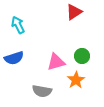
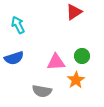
pink triangle: rotated 12 degrees clockwise
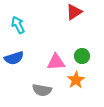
gray semicircle: moved 1 px up
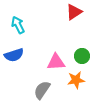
blue semicircle: moved 3 px up
orange star: rotated 24 degrees clockwise
gray semicircle: rotated 114 degrees clockwise
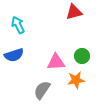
red triangle: rotated 18 degrees clockwise
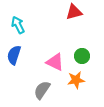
blue semicircle: rotated 126 degrees clockwise
pink triangle: moved 1 px left; rotated 30 degrees clockwise
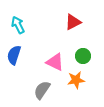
red triangle: moved 1 px left, 10 px down; rotated 12 degrees counterclockwise
green circle: moved 1 px right
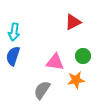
cyan arrow: moved 4 px left, 7 px down; rotated 144 degrees counterclockwise
blue semicircle: moved 1 px left, 1 px down
pink triangle: rotated 18 degrees counterclockwise
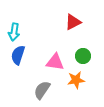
blue semicircle: moved 5 px right, 1 px up
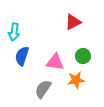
blue semicircle: moved 4 px right, 1 px down
gray semicircle: moved 1 px right, 1 px up
